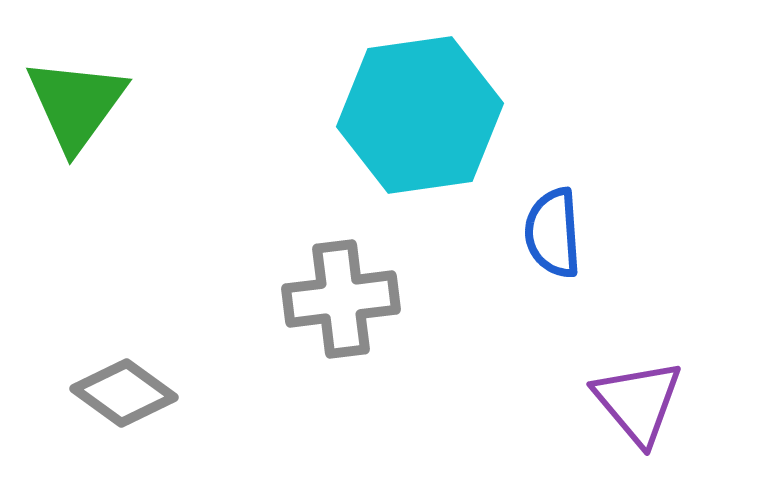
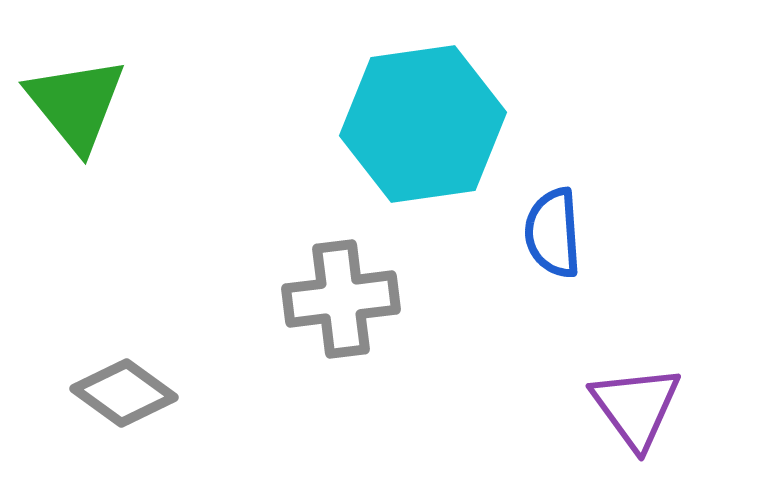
green triangle: rotated 15 degrees counterclockwise
cyan hexagon: moved 3 px right, 9 px down
purple triangle: moved 2 px left, 5 px down; rotated 4 degrees clockwise
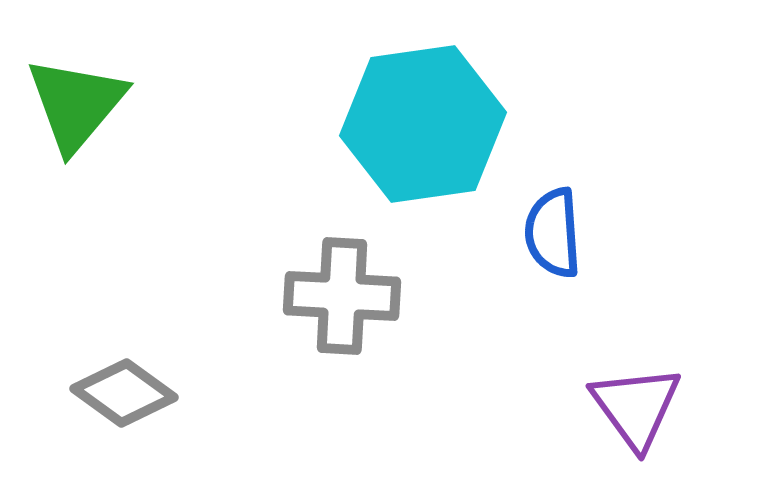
green triangle: rotated 19 degrees clockwise
gray cross: moved 1 px right, 3 px up; rotated 10 degrees clockwise
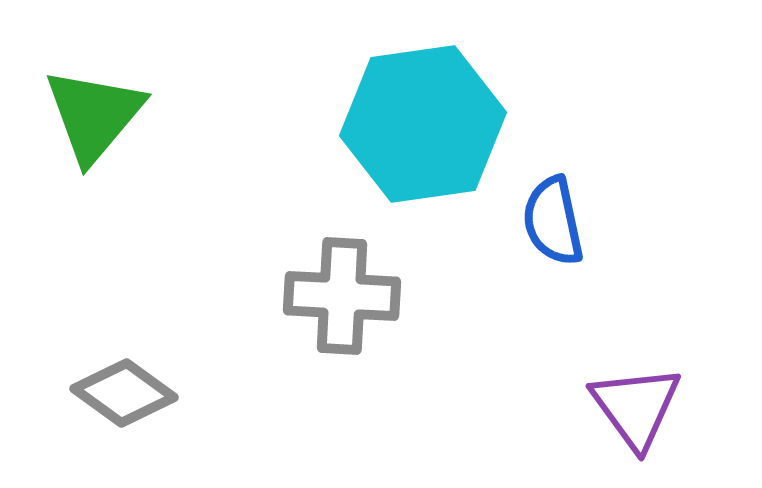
green triangle: moved 18 px right, 11 px down
blue semicircle: moved 12 px up; rotated 8 degrees counterclockwise
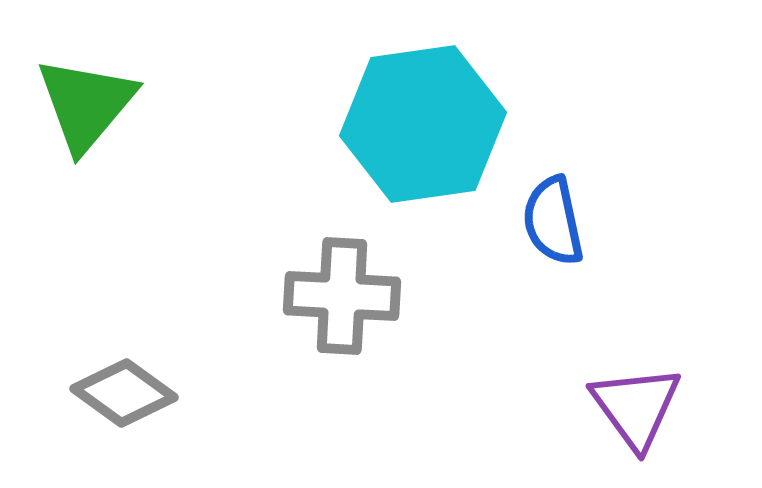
green triangle: moved 8 px left, 11 px up
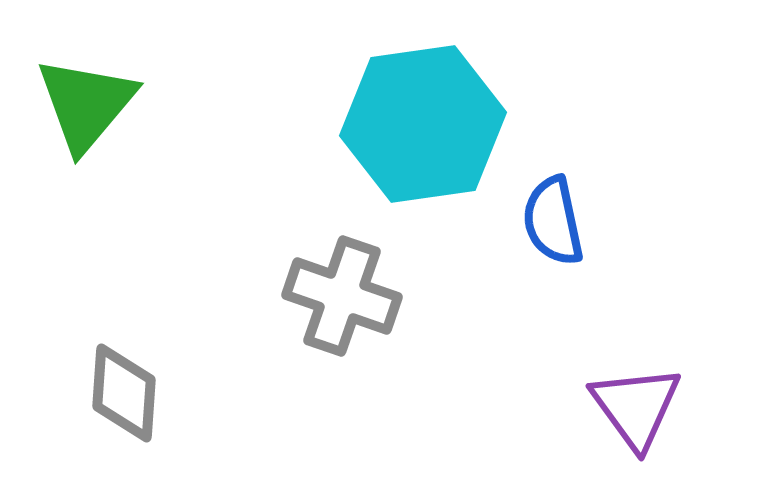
gray cross: rotated 16 degrees clockwise
gray diamond: rotated 58 degrees clockwise
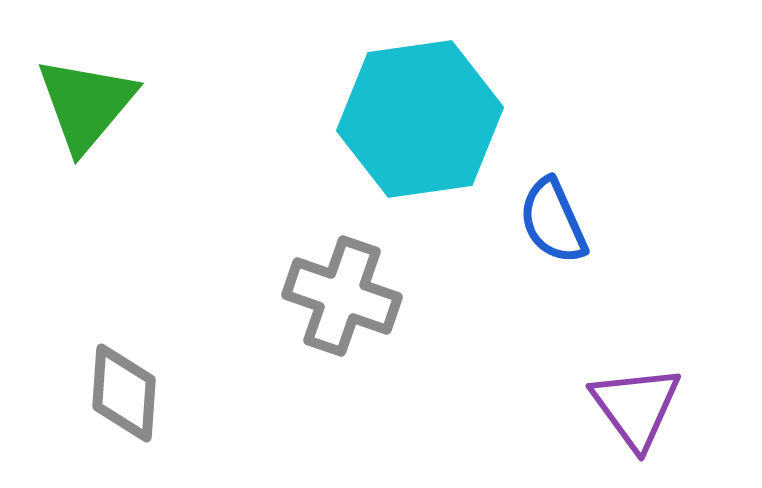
cyan hexagon: moved 3 px left, 5 px up
blue semicircle: rotated 12 degrees counterclockwise
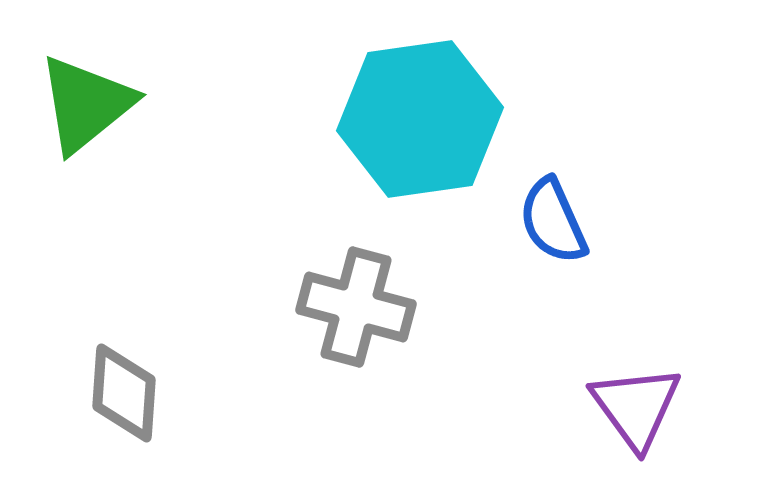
green triangle: rotated 11 degrees clockwise
gray cross: moved 14 px right, 11 px down; rotated 4 degrees counterclockwise
